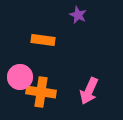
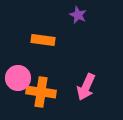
pink circle: moved 2 px left, 1 px down
pink arrow: moved 3 px left, 4 px up
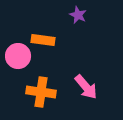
pink circle: moved 22 px up
pink arrow: rotated 64 degrees counterclockwise
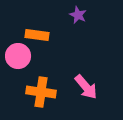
orange rectangle: moved 6 px left, 5 px up
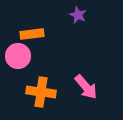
orange rectangle: moved 5 px left, 1 px up; rotated 15 degrees counterclockwise
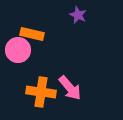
orange rectangle: rotated 20 degrees clockwise
pink circle: moved 6 px up
pink arrow: moved 16 px left, 1 px down
